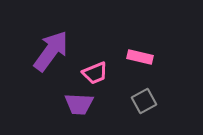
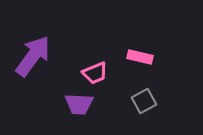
purple arrow: moved 18 px left, 5 px down
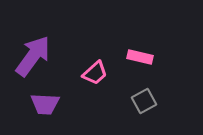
pink trapezoid: rotated 20 degrees counterclockwise
purple trapezoid: moved 34 px left
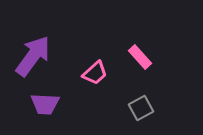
pink rectangle: rotated 35 degrees clockwise
gray square: moved 3 px left, 7 px down
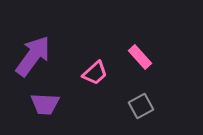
gray square: moved 2 px up
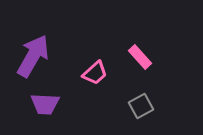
purple arrow: rotated 6 degrees counterclockwise
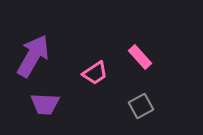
pink trapezoid: rotated 8 degrees clockwise
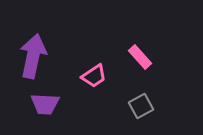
purple arrow: rotated 18 degrees counterclockwise
pink trapezoid: moved 1 px left, 3 px down
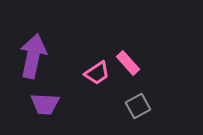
pink rectangle: moved 12 px left, 6 px down
pink trapezoid: moved 3 px right, 3 px up
gray square: moved 3 px left
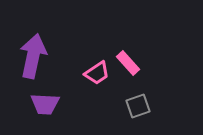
gray square: rotated 10 degrees clockwise
